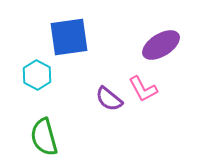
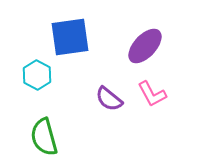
blue square: moved 1 px right
purple ellipse: moved 16 px left, 1 px down; rotated 15 degrees counterclockwise
pink L-shape: moved 9 px right, 5 px down
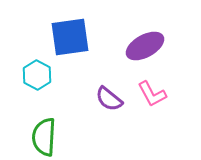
purple ellipse: rotated 18 degrees clockwise
green semicircle: rotated 18 degrees clockwise
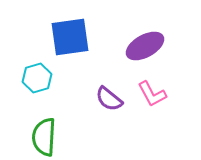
cyan hexagon: moved 3 px down; rotated 16 degrees clockwise
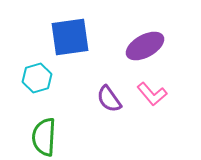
pink L-shape: rotated 12 degrees counterclockwise
purple semicircle: rotated 16 degrees clockwise
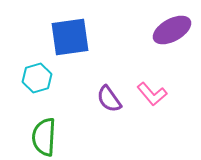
purple ellipse: moved 27 px right, 16 px up
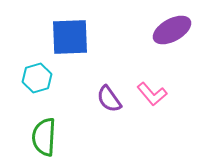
blue square: rotated 6 degrees clockwise
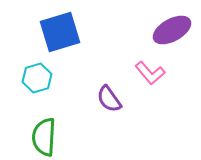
blue square: moved 10 px left, 5 px up; rotated 15 degrees counterclockwise
pink L-shape: moved 2 px left, 21 px up
